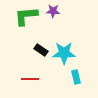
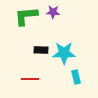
purple star: moved 1 px down
black rectangle: rotated 32 degrees counterclockwise
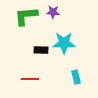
cyan star: moved 10 px up
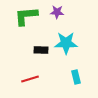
purple star: moved 4 px right
cyan star: moved 2 px right
red line: rotated 18 degrees counterclockwise
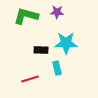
green L-shape: rotated 20 degrees clockwise
cyan rectangle: moved 19 px left, 9 px up
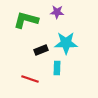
green L-shape: moved 4 px down
black rectangle: rotated 24 degrees counterclockwise
cyan rectangle: rotated 16 degrees clockwise
red line: rotated 36 degrees clockwise
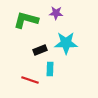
purple star: moved 1 px left, 1 px down
black rectangle: moved 1 px left
cyan rectangle: moved 7 px left, 1 px down
red line: moved 1 px down
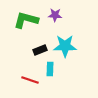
purple star: moved 1 px left, 2 px down
cyan star: moved 1 px left, 3 px down
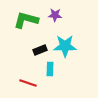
red line: moved 2 px left, 3 px down
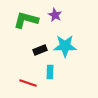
purple star: rotated 24 degrees clockwise
cyan rectangle: moved 3 px down
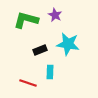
cyan star: moved 3 px right, 2 px up; rotated 10 degrees clockwise
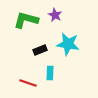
cyan rectangle: moved 1 px down
